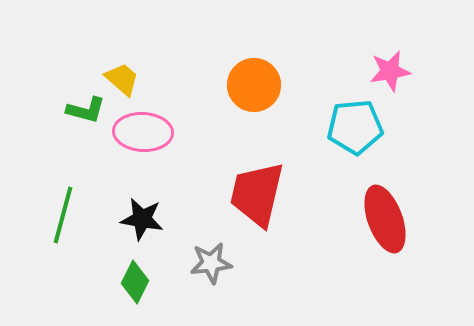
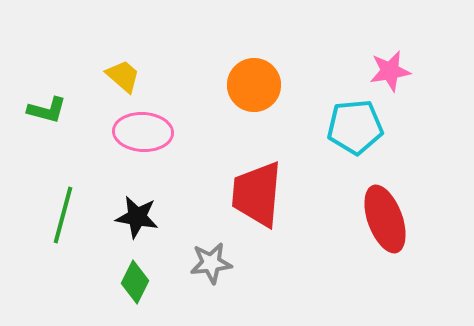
yellow trapezoid: moved 1 px right, 3 px up
green L-shape: moved 39 px left
red trapezoid: rotated 8 degrees counterclockwise
black star: moved 5 px left, 2 px up
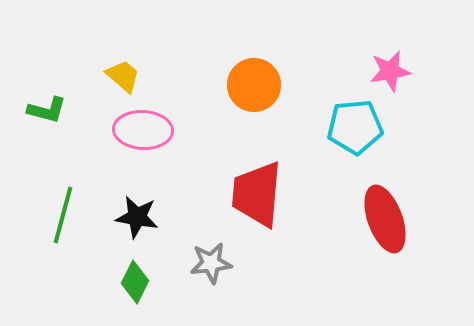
pink ellipse: moved 2 px up
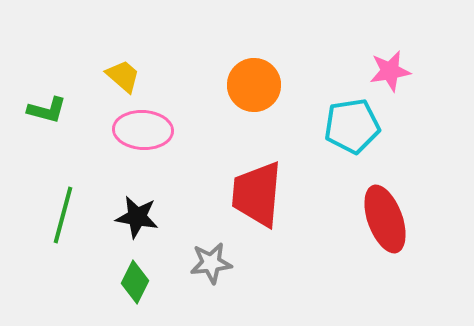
cyan pentagon: moved 3 px left, 1 px up; rotated 4 degrees counterclockwise
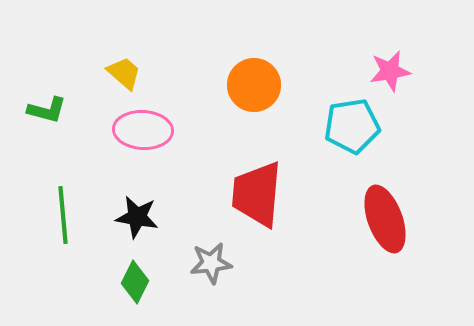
yellow trapezoid: moved 1 px right, 3 px up
green line: rotated 20 degrees counterclockwise
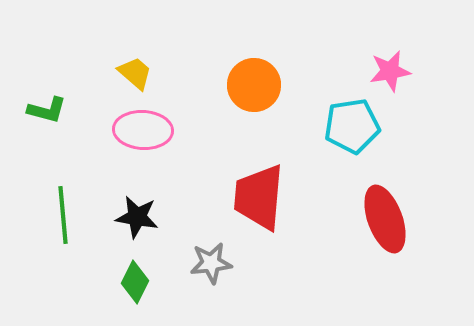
yellow trapezoid: moved 11 px right
red trapezoid: moved 2 px right, 3 px down
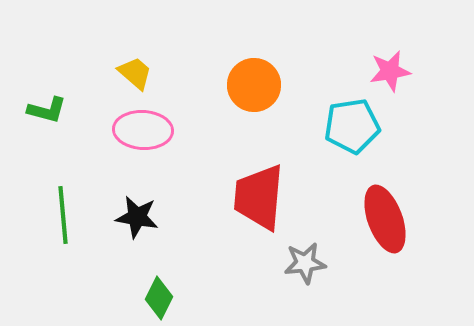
gray star: moved 94 px right
green diamond: moved 24 px right, 16 px down
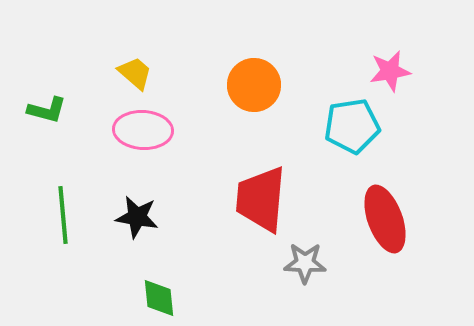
red trapezoid: moved 2 px right, 2 px down
gray star: rotated 9 degrees clockwise
green diamond: rotated 33 degrees counterclockwise
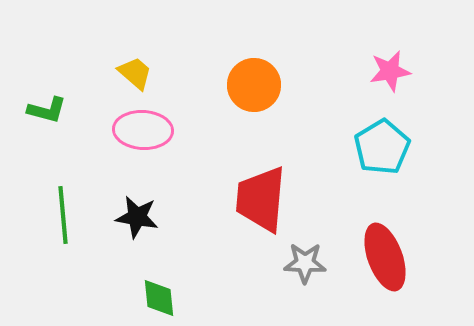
cyan pentagon: moved 30 px right, 21 px down; rotated 22 degrees counterclockwise
red ellipse: moved 38 px down
